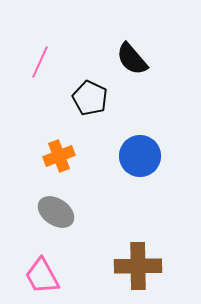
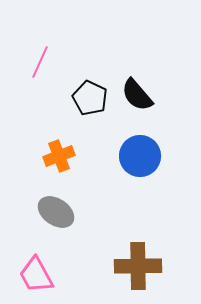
black semicircle: moved 5 px right, 36 px down
pink trapezoid: moved 6 px left, 1 px up
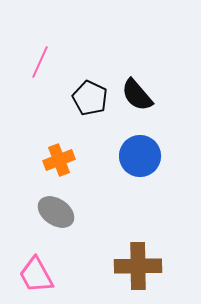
orange cross: moved 4 px down
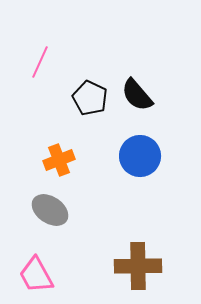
gray ellipse: moved 6 px left, 2 px up
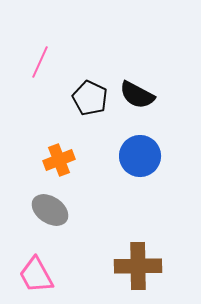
black semicircle: rotated 21 degrees counterclockwise
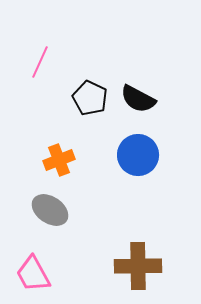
black semicircle: moved 1 px right, 4 px down
blue circle: moved 2 px left, 1 px up
pink trapezoid: moved 3 px left, 1 px up
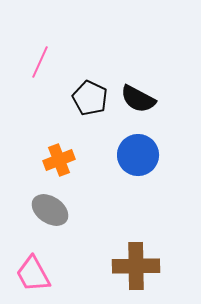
brown cross: moved 2 px left
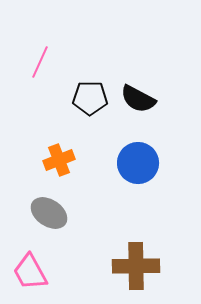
black pentagon: rotated 24 degrees counterclockwise
blue circle: moved 8 px down
gray ellipse: moved 1 px left, 3 px down
pink trapezoid: moved 3 px left, 2 px up
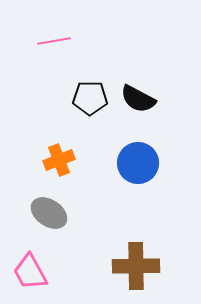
pink line: moved 14 px right, 21 px up; rotated 56 degrees clockwise
